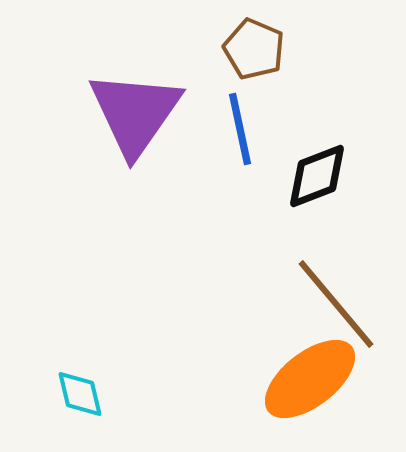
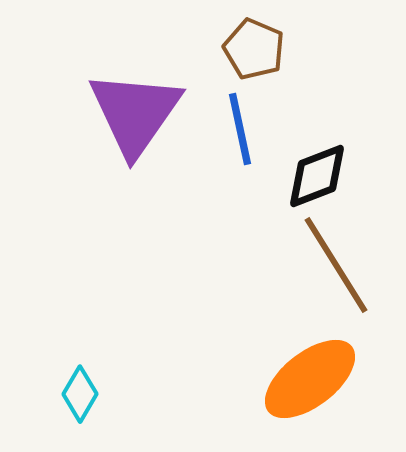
brown line: moved 39 px up; rotated 8 degrees clockwise
cyan diamond: rotated 44 degrees clockwise
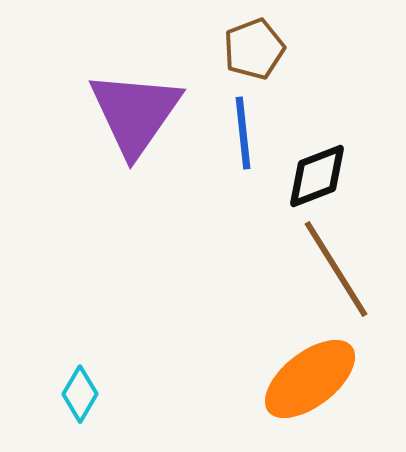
brown pentagon: rotated 28 degrees clockwise
blue line: moved 3 px right, 4 px down; rotated 6 degrees clockwise
brown line: moved 4 px down
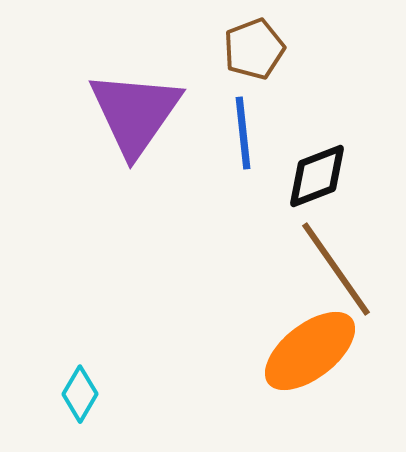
brown line: rotated 3 degrees counterclockwise
orange ellipse: moved 28 px up
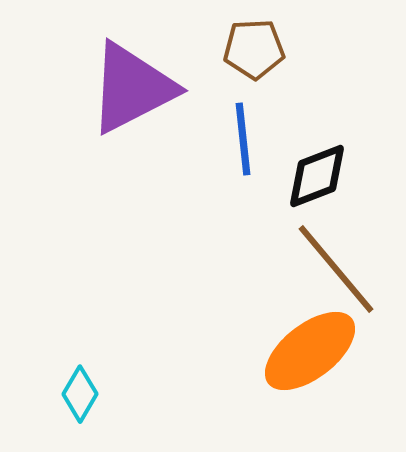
brown pentagon: rotated 18 degrees clockwise
purple triangle: moved 3 px left, 25 px up; rotated 28 degrees clockwise
blue line: moved 6 px down
brown line: rotated 5 degrees counterclockwise
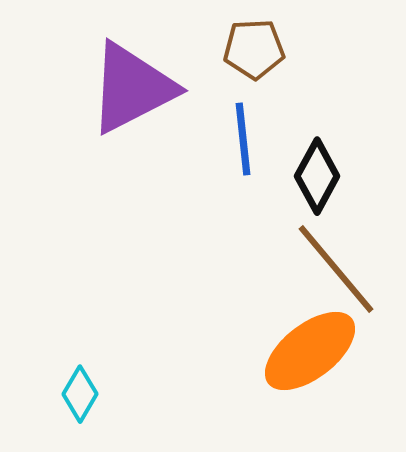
black diamond: rotated 40 degrees counterclockwise
